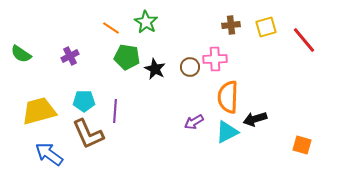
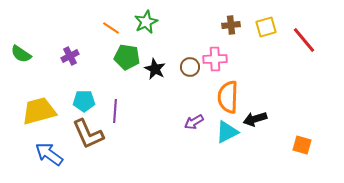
green star: rotated 15 degrees clockwise
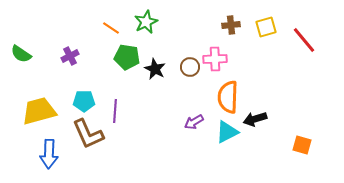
blue arrow: rotated 124 degrees counterclockwise
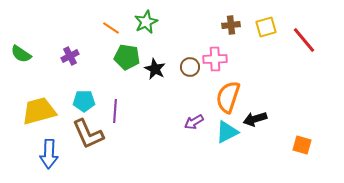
orange semicircle: rotated 16 degrees clockwise
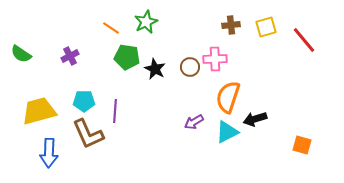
blue arrow: moved 1 px up
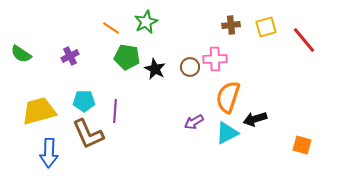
cyan triangle: moved 1 px down
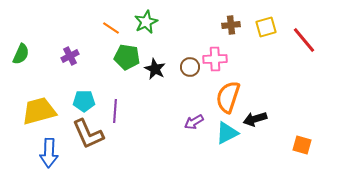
green semicircle: rotated 100 degrees counterclockwise
